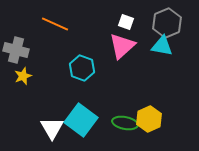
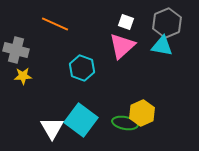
yellow star: rotated 18 degrees clockwise
yellow hexagon: moved 7 px left, 6 px up
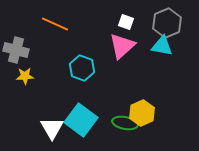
yellow star: moved 2 px right
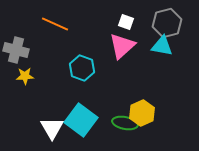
gray hexagon: rotated 8 degrees clockwise
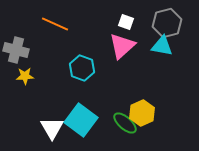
green ellipse: rotated 30 degrees clockwise
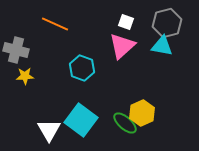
white triangle: moved 3 px left, 2 px down
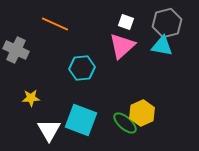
gray cross: rotated 10 degrees clockwise
cyan hexagon: rotated 25 degrees counterclockwise
yellow star: moved 6 px right, 22 px down
cyan square: rotated 16 degrees counterclockwise
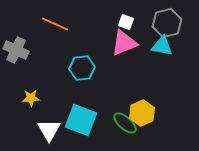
pink triangle: moved 2 px right, 3 px up; rotated 20 degrees clockwise
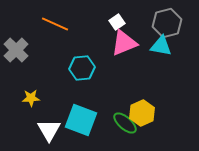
white square: moved 9 px left; rotated 35 degrees clockwise
cyan triangle: moved 1 px left
gray cross: rotated 20 degrees clockwise
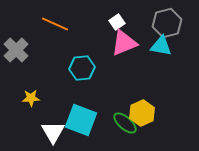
white triangle: moved 4 px right, 2 px down
